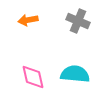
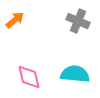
orange arrow: moved 13 px left; rotated 150 degrees clockwise
pink diamond: moved 4 px left
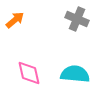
gray cross: moved 1 px left, 2 px up
pink diamond: moved 4 px up
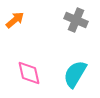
gray cross: moved 1 px left, 1 px down
cyan semicircle: rotated 64 degrees counterclockwise
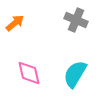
orange arrow: moved 3 px down
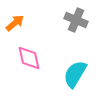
pink diamond: moved 15 px up
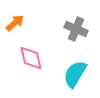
gray cross: moved 9 px down
pink diamond: moved 2 px right
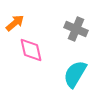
pink diamond: moved 8 px up
